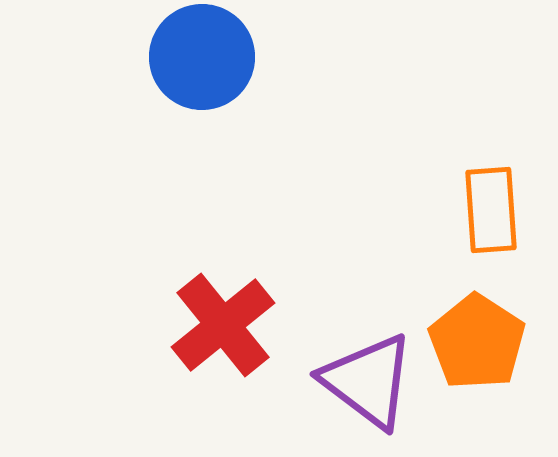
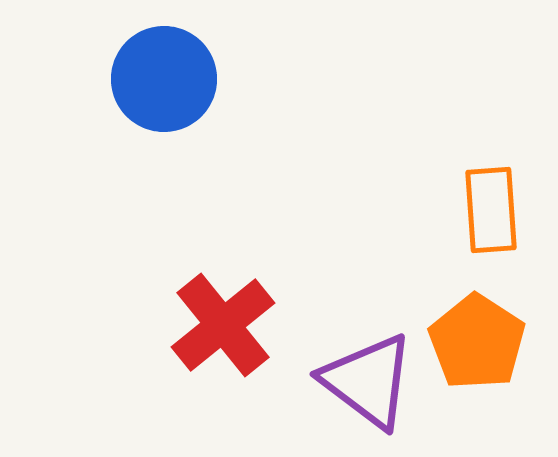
blue circle: moved 38 px left, 22 px down
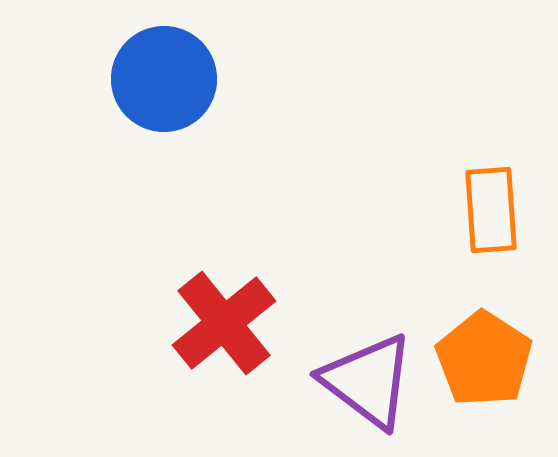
red cross: moved 1 px right, 2 px up
orange pentagon: moved 7 px right, 17 px down
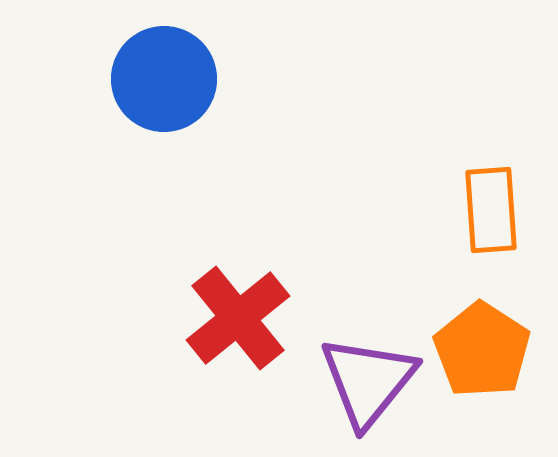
red cross: moved 14 px right, 5 px up
orange pentagon: moved 2 px left, 9 px up
purple triangle: rotated 32 degrees clockwise
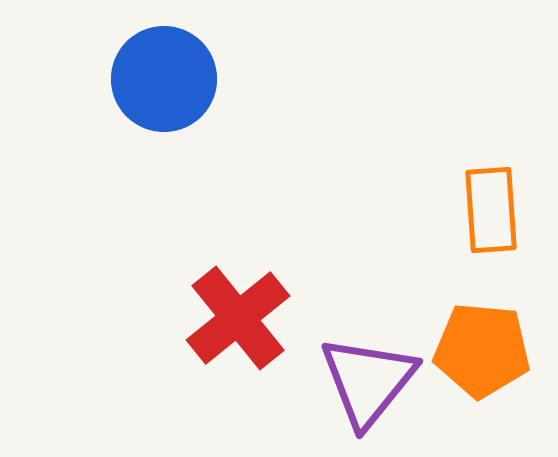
orange pentagon: rotated 28 degrees counterclockwise
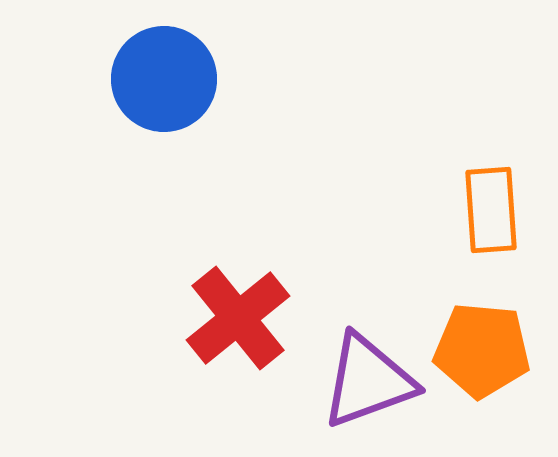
purple triangle: rotated 31 degrees clockwise
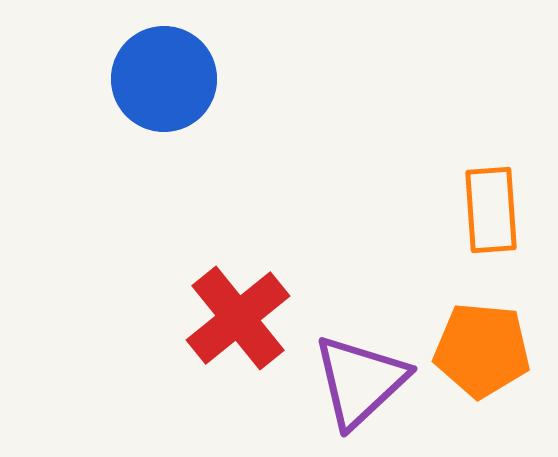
purple triangle: moved 8 px left; rotated 23 degrees counterclockwise
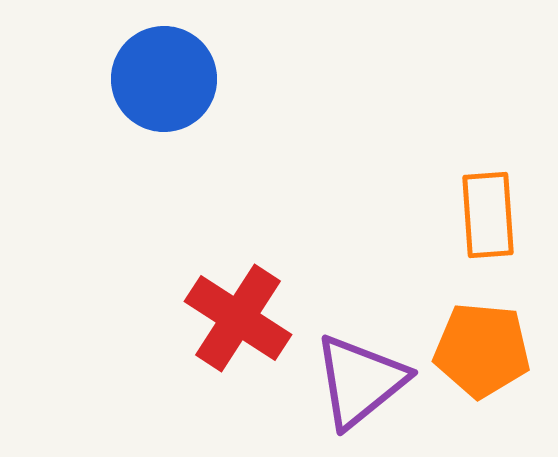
orange rectangle: moved 3 px left, 5 px down
red cross: rotated 18 degrees counterclockwise
purple triangle: rotated 4 degrees clockwise
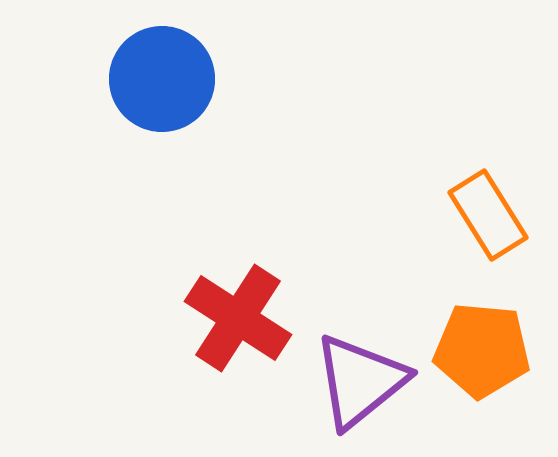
blue circle: moved 2 px left
orange rectangle: rotated 28 degrees counterclockwise
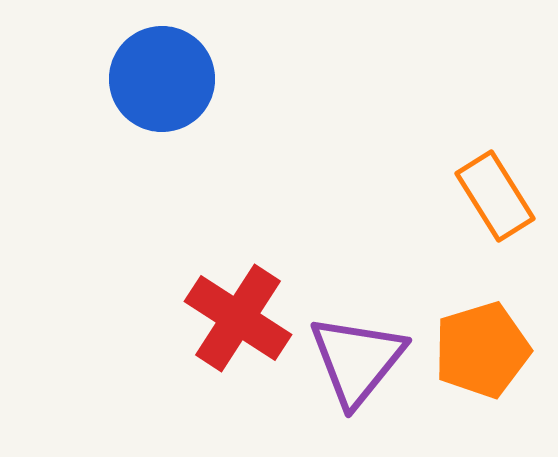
orange rectangle: moved 7 px right, 19 px up
orange pentagon: rotated 22 degrees counterclockwise
purple triangle: moved 3 px left, 21 px up; rotated 12 degrees counterclockwise
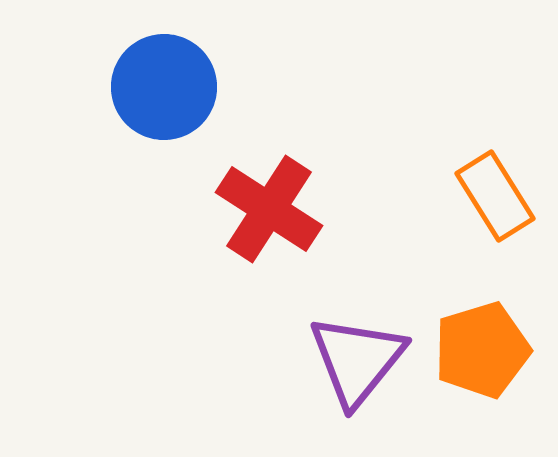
blue circle: moved 2 px right, 8 px down
red cross: moved 31 px right, 109 px up
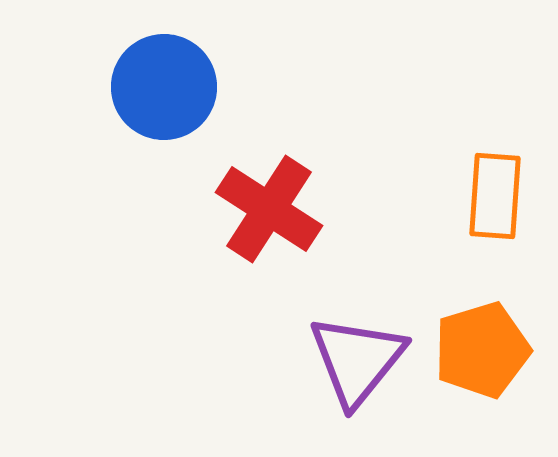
orange rectangle: rotated 36 degrees clockwise
